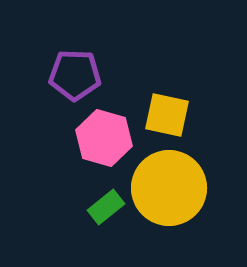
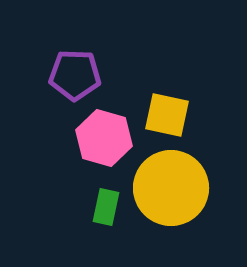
yellow circle: moved 2 px right
green rectangle: rotated 39 degrees counterclockwise
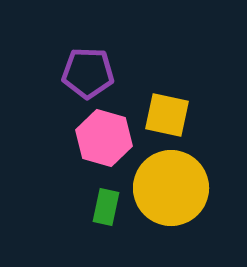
purple pentagon: moved 13 px right, 2 px up
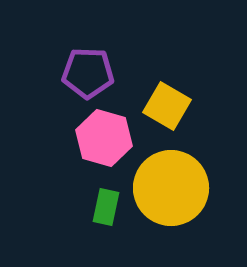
yellow square: moved 9 px up; rotated 18 degrees clockwise
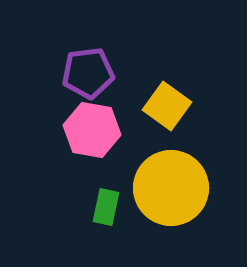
purple pentagon: rotated 9 degrees counterclockwise
yellow square: rotated 6 degrees clockwise
pink hexagon: moved 12 px left, 8 px up; rotated 6 degrees counterclockwise
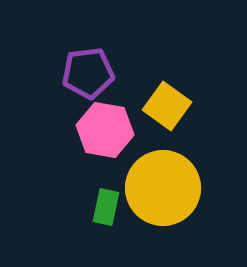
pink hexagon: moved 13 px right
yellow circle: moved 8 px left
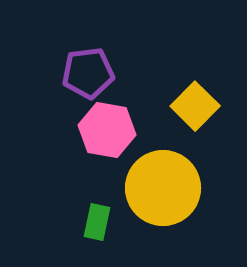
yellow square: moved 28 px right; rotated 9 degrees clockwise
pink hexagon: moved 2 px right
green rectangle: moved 9 px left, 15 px down
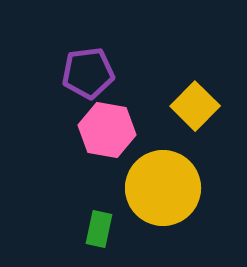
green rectangle: moved 2 px right, 7 px down
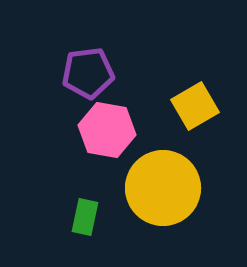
yellow square: rotated 15 degrees clockwise
green rectangle: moved 14 px left, 12 px up
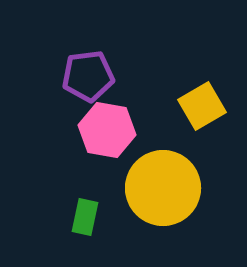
purple pentagon: moved 3 px down
yellow square: moved 7 px right
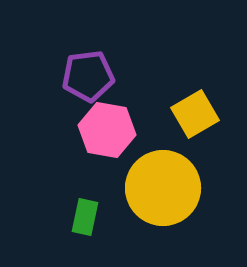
yellow square: moved 7 px left, 8 px down
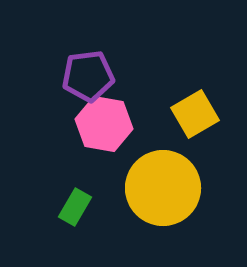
pink hexagon: moved 3 px left, 6 px up
green rectangle: moved 10 px left, 10 px up; rotated 18 degrees clockwise
